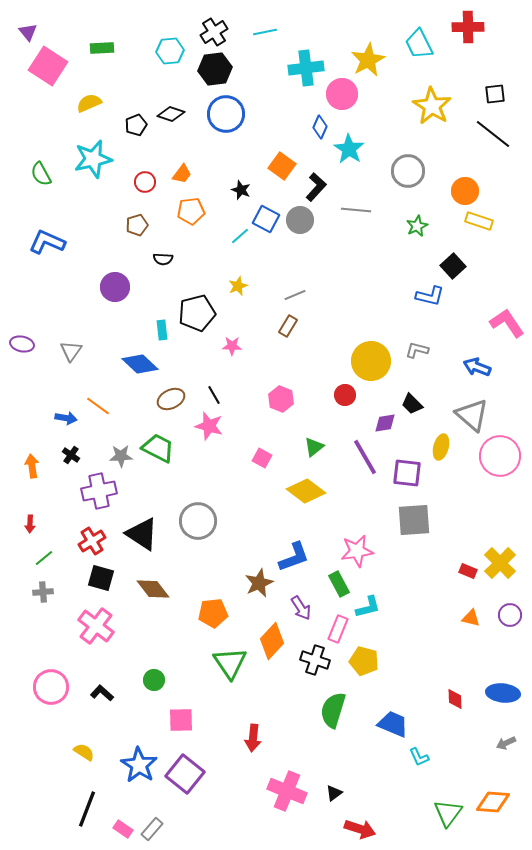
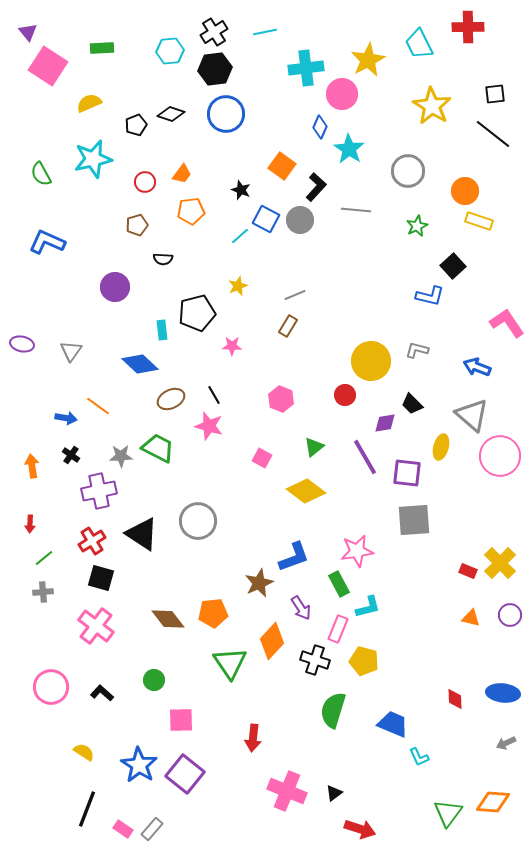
brown diamond at (153, 589): moved 15 px right, 30 px down
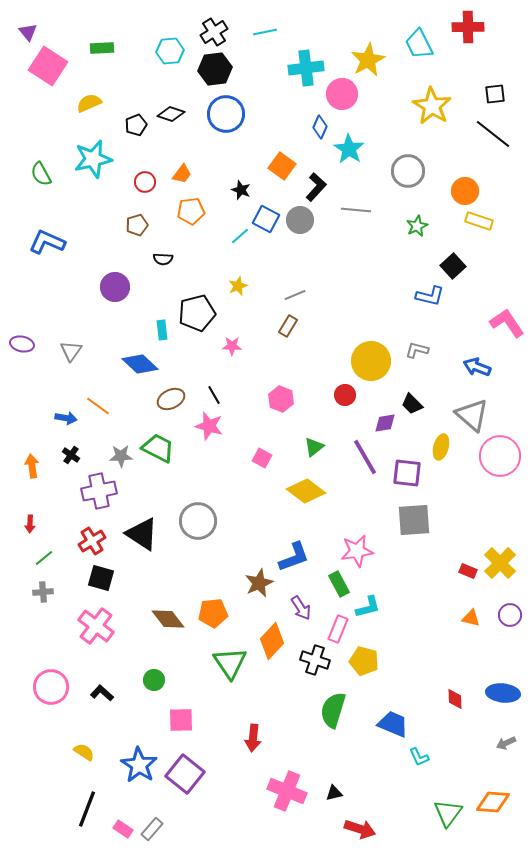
black triangle at (334, 793): rotated 24 degrees clockwise
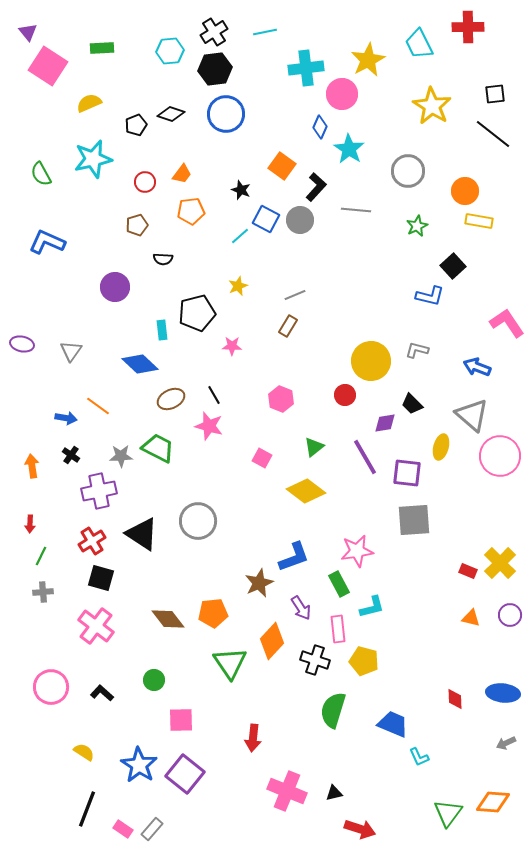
yellow rectangle at (479, 221): rotated 8 degrees counterclockwise
green line at (44, 558): moved 3 px left, 2 px up; rotated 24 degrees counterclockwise
cyan L-shape at (368, 607): moved 4 px right
pink rectangle at (338, 629): rotated 28 degrees counterclockwise
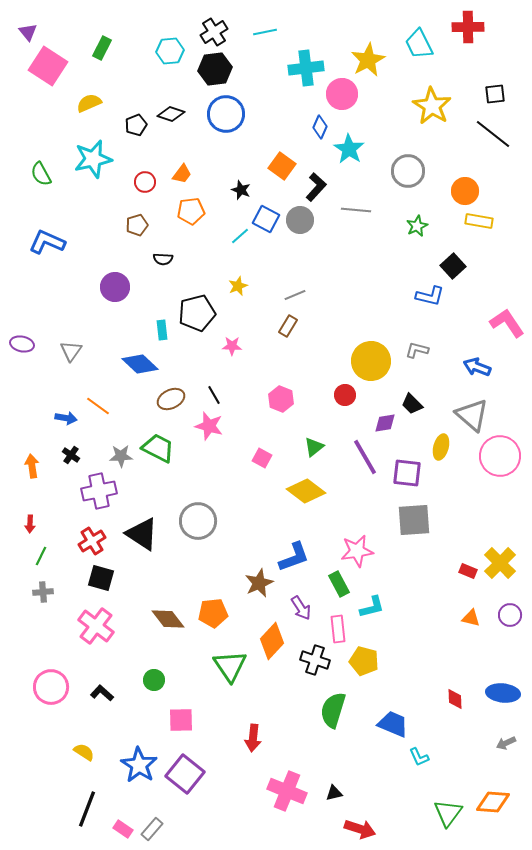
green rectangle at (102, 48): rotated 60 degrees counterclockwise
green triangle at (230, 663): moved 3 px down
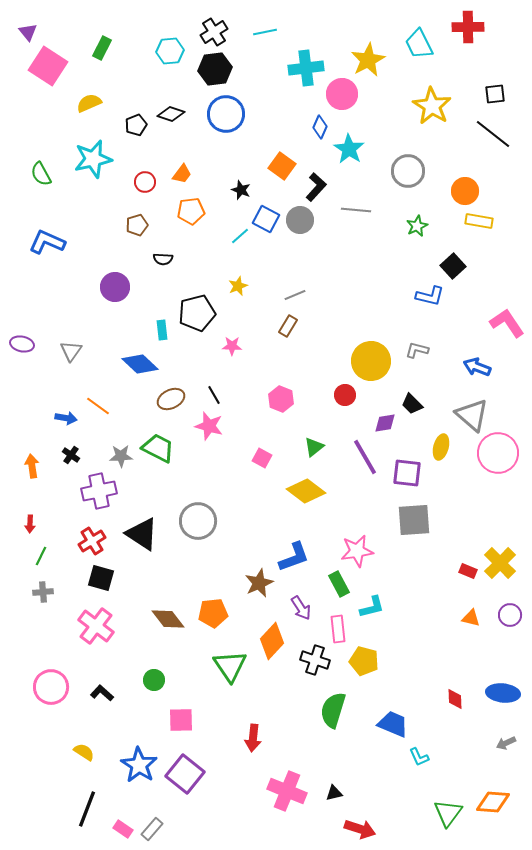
pink circle at (500, 456): moved 2 px left, 3 px up
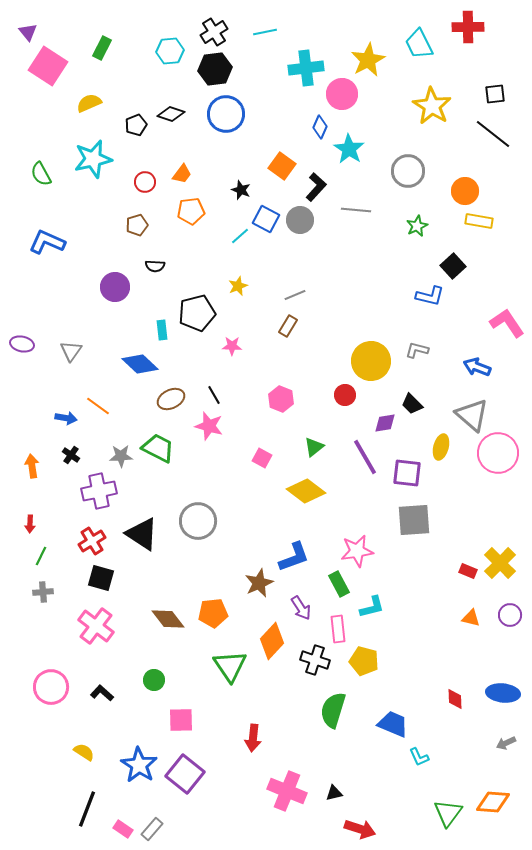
black semicircle at (163, 259): moved 8 px left, 7 px down
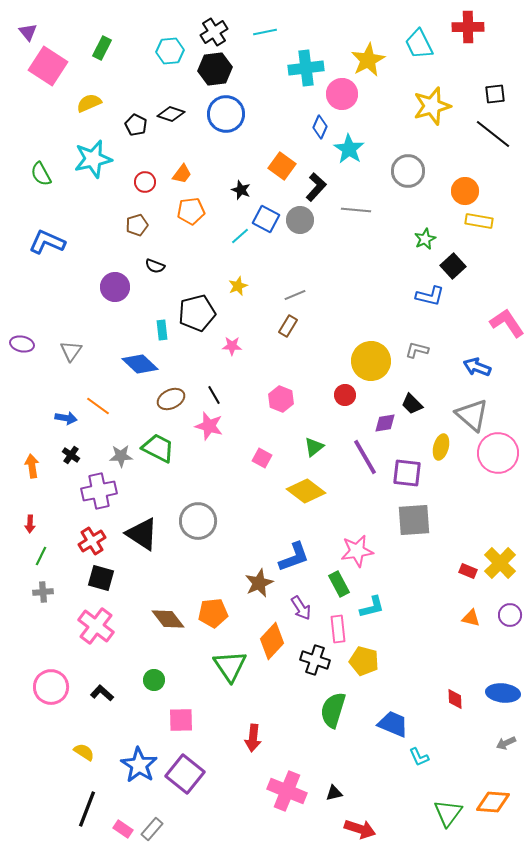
yellow star at (432, 106): rotated 24 degrees clockwise
black pentagon at (136, 125): rotated 25 degrees counterclockwise
green star at (417, 226): moved 8 px right, 13 px down
black semicircle at (155, 266): rotated 18 degrees clockwise
